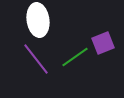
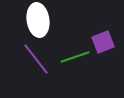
purple square: moved 1 px up
green line: rotated 16 degrees clockwise
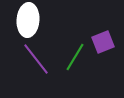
white ellipse: moved 10 px left; rotated 12 degrees clockwise
green line: rotated 40 degrees counterclockwise
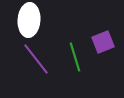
white ellipse: moved 1 px right
green line: rotated 48 degrees counterclockwise
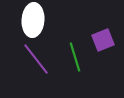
white ellipse: moved 4 px right
purple square: moved 2 px up
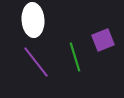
white ellipse: rotated 8 degrees counterclockwise
purple line: moved 3 px down
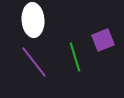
purple line: moved 2 px left
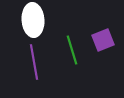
green line: moved 3 px left, 7 px up
purple line: rotated 28 degrees clockwise
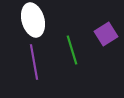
white ellipse: rotated 12 degrees counterclockwise
purple square: moved 3 px right, 6 px up; rotated 10 degrees counterclockwise
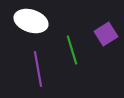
white ellipse: moved 2 px left, 1 px down; rotated 56 degrees counterclockwise
purple line: moved 4 px right, 7 px down
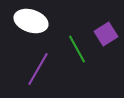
green line: moved 5 px right, 1 px up; rotated 12 degrees counterclockwise
purple line: rotated 40 degrees clockwise
